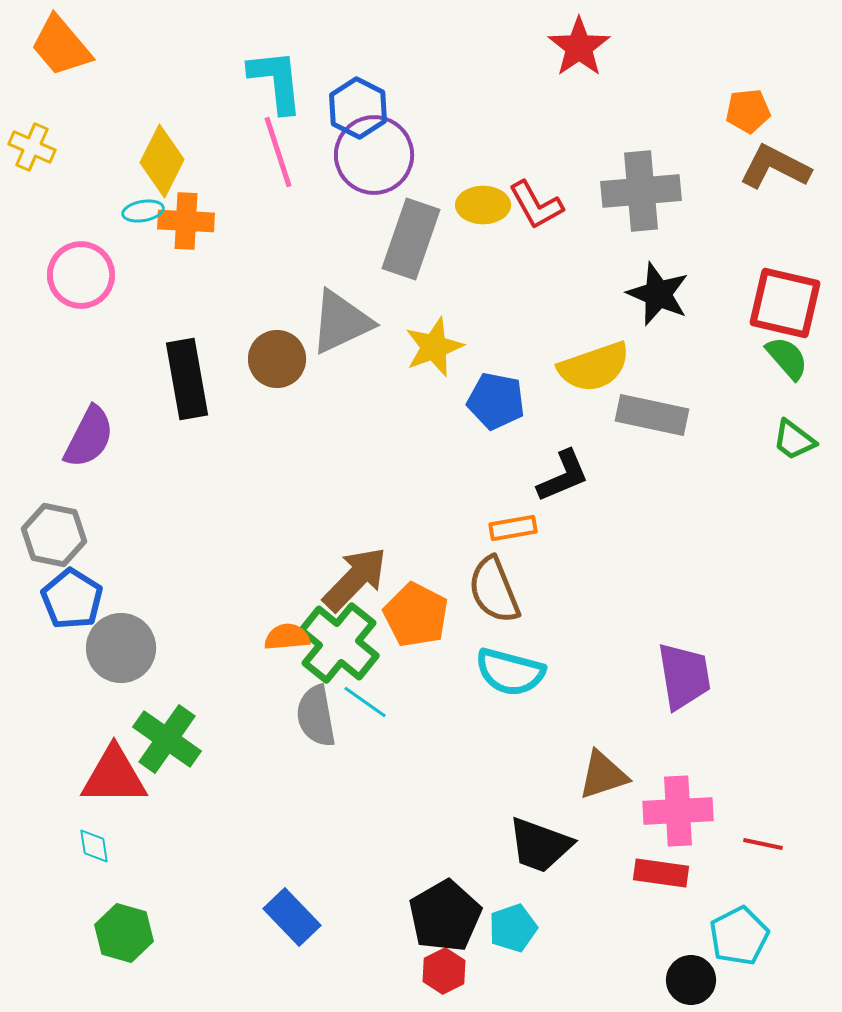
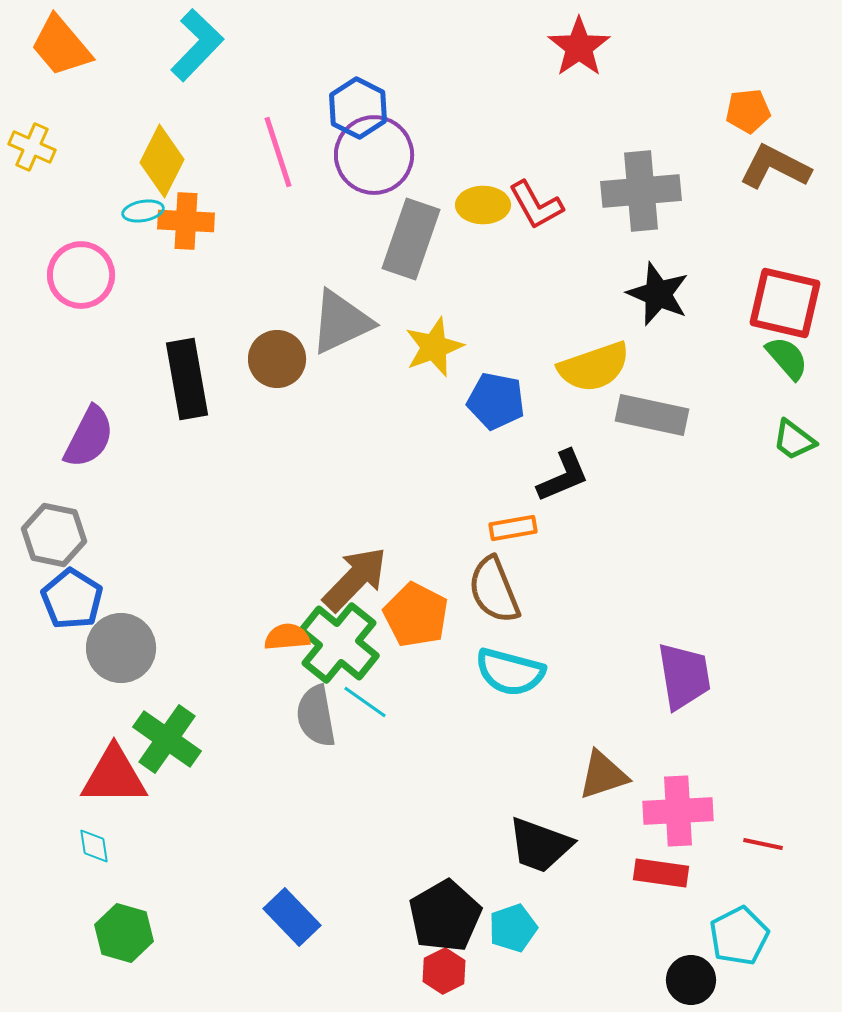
cyan L-shape at (276, 81): moved 79 px left, 36 px up; rotated 50 degrees clockwise
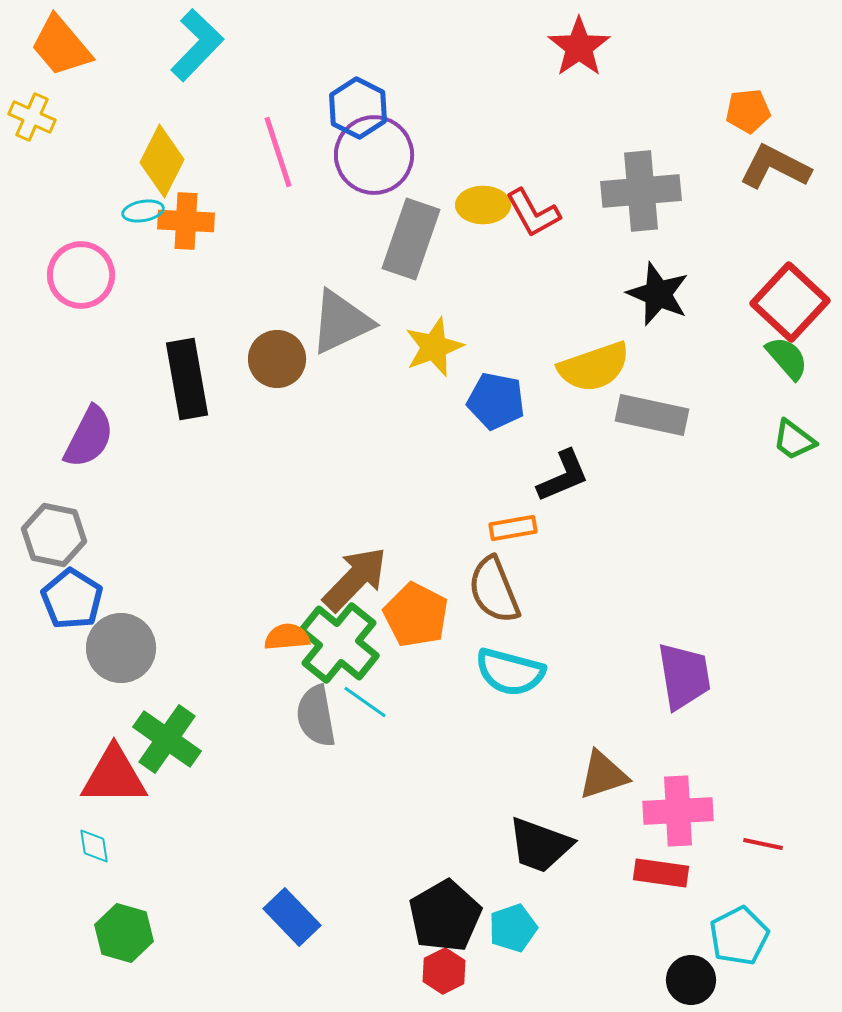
yellow cross at (32, 147): moved 30 px up
red L-shape at (536, 205): moved 3 px left, 8 px down
red square at (785, 303): moved 5 px right, 1 px up; rotated 30 degrees clockwise
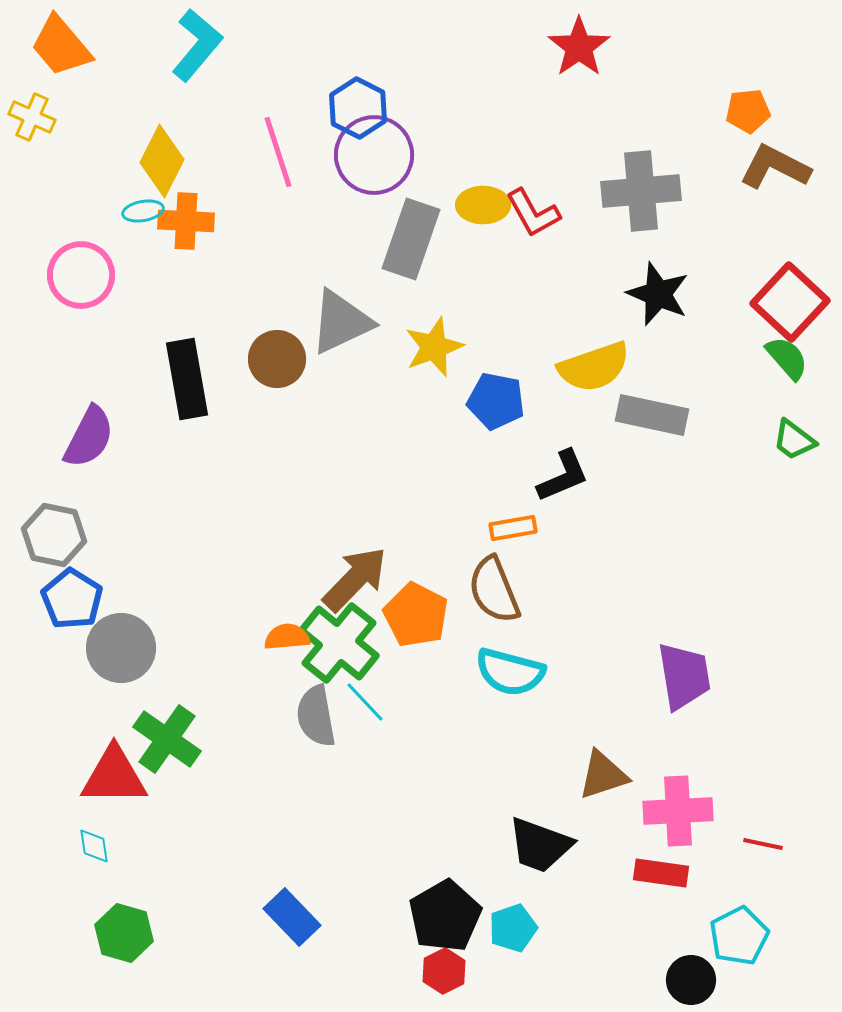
cyan L-shape at (197, 45): rotated 4 degrees counterclockwise
cyan line at (365, 702): rotated 12 degrees clockwise
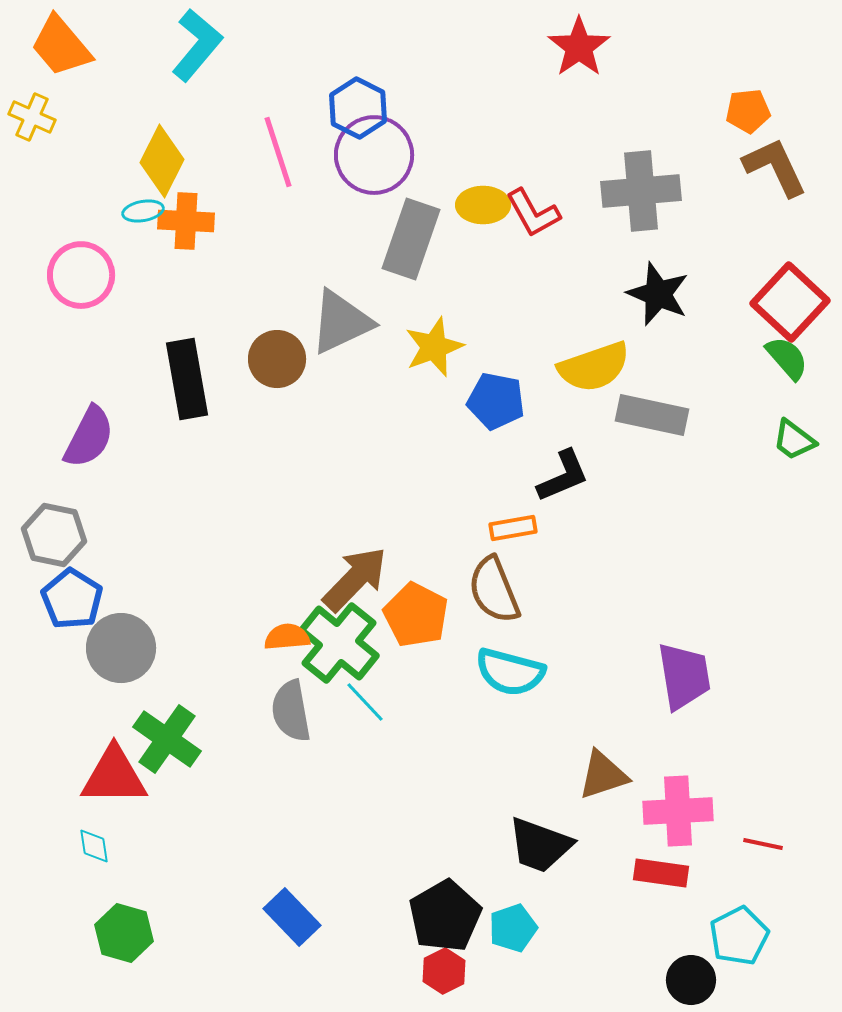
brown L-shape at (775, 167): rotated 38 degrees clockwise
gray semicircle at (316, 716): moved 25 px left, 5 px up
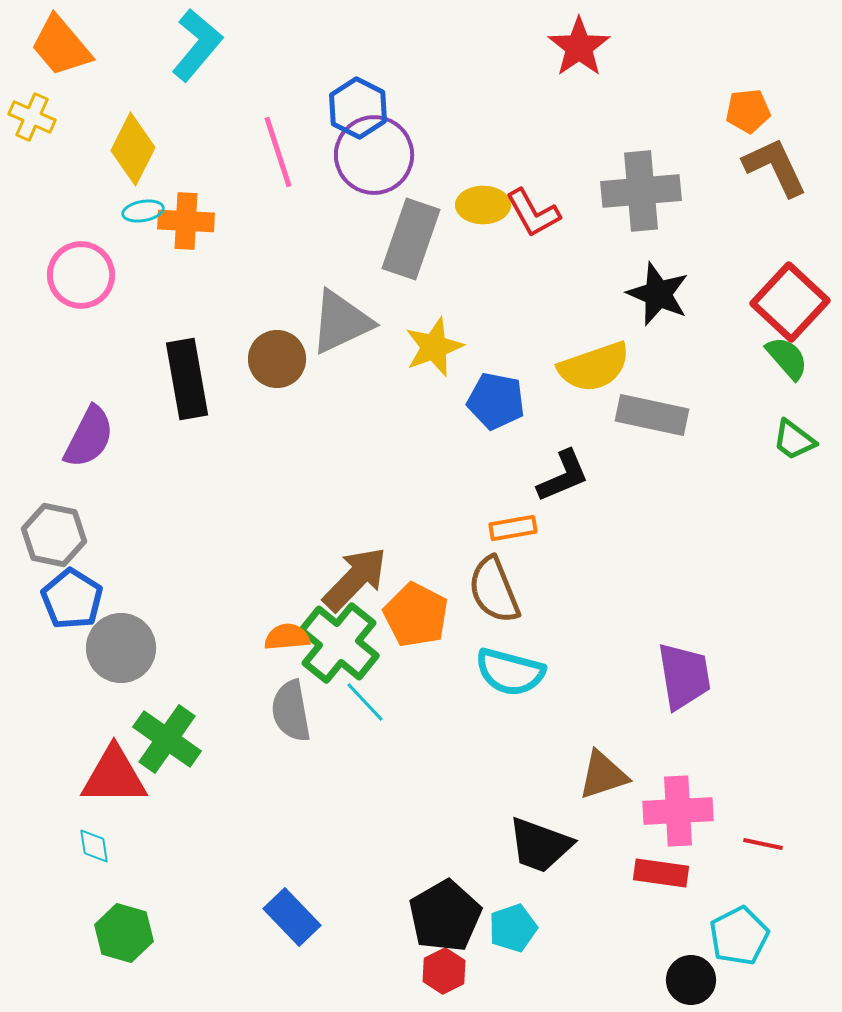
yellow diamond at (162, 161): moved 29 px left, 12 px up
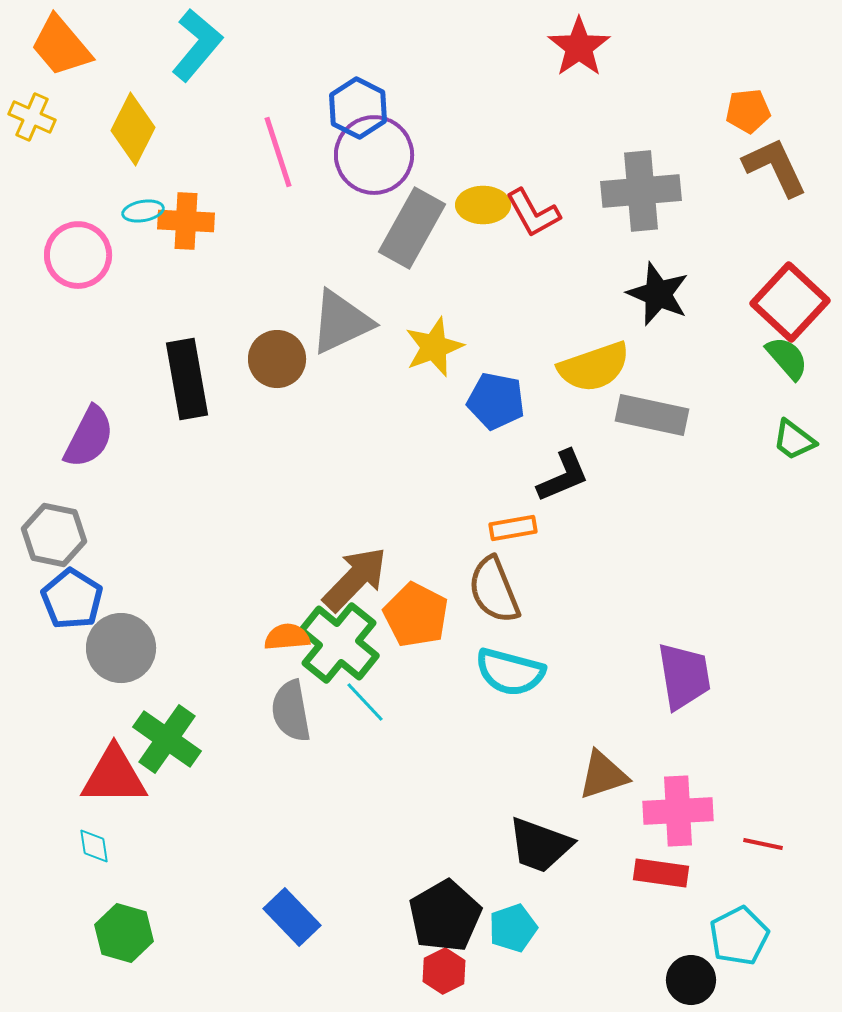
yellow diamond at (133, 149): moved 20 px up
gray rectangle at (411, 239): moved 1 px right, 11 px up; rotated 10 degrees clockwise
pink circle at (81, 275): moved 3 px left, 20 px up
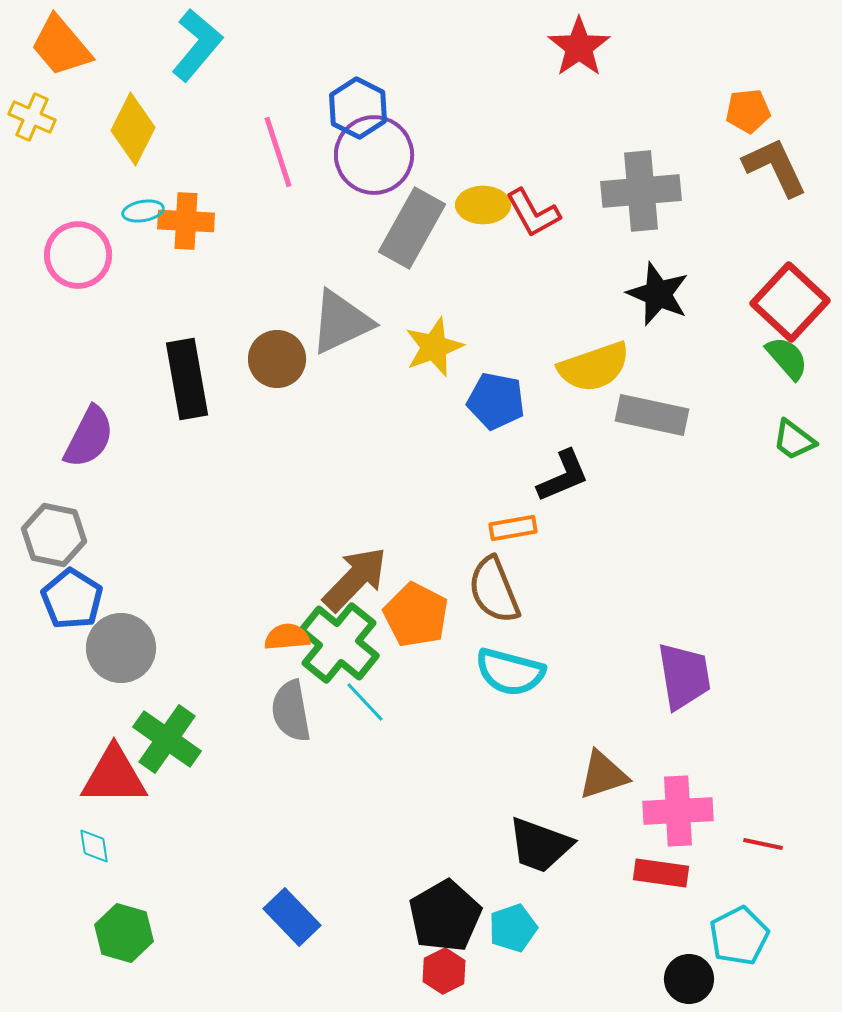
black circle at (691, 980): moved 2 px left, 1 px up
